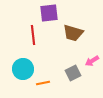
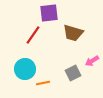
red line: rotated 42 degrees clockwise
cyan circle: moved 2 px right
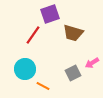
purple square: moved 1 px right, 1 px down; rotated 12 degrees counterclockwise
pink arrow: moved 2 px down
orange line: moved 3 px down; rotated 40 degrees clockwise
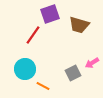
brown trapezoid: moved 6 px right, 8 px up
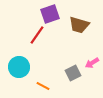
red line: moved 4 px right
cyan circle: moved 6 px left, 2 px up
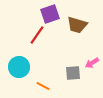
brown trapezoid: moved 2 px left
gray square: rotated 21 degrees clockwise
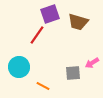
brown trapezoid: moved 1 px right, 3 px up
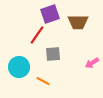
brown trapezoid: rotated 15 degrees counterclockwise
gray square: moved 20 px left, 19 px up
orange line: moved 5 px up
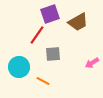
brown trapezoid: rotated 30 degrees counterclockwise
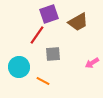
purple square: moved 1 px left
